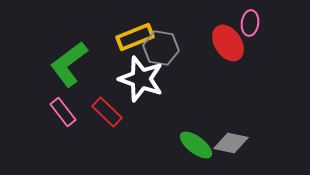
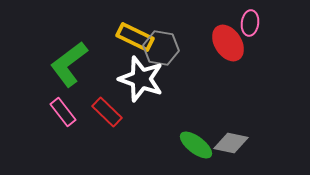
yellow rectangle: rotated 48 degrees clockwise
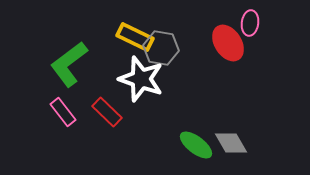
gray diamond: rotated 48 degrees clockwise
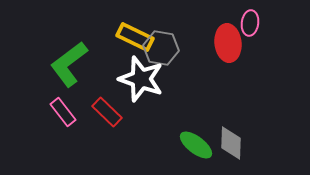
red ellipse: rotated 27 degrees clockwise
gray diamond: rotated 32 degrees clockwise
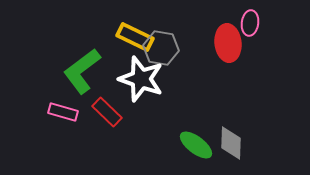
green L-shape: moved 13 px right, 7 px down
pink rectangle: rotated 36 degrees counterclockwise
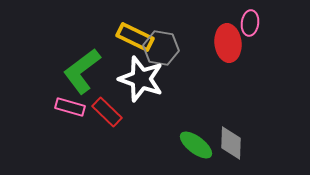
pink rectangle: moved 7 px right, 5 px up
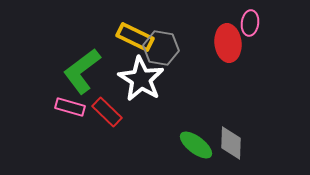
white star: rotated 12 degrees clockwise
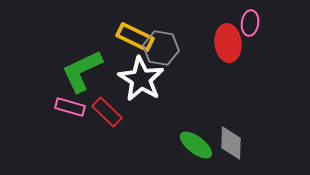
green L-shape: rotated 12 degrees clockwise
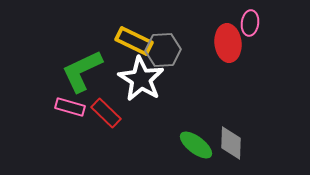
yellow rectangle: moved 1 px left, 4 px down
gray hexagon: moved 2 px right, 2 px down; rotated 12 degrees counterclockwise
red rectangle: moved 1 px left, 1 px down
